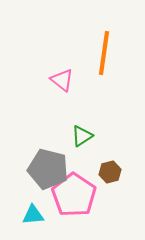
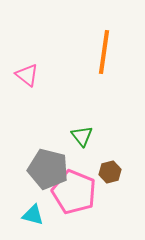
orange line: moved 1 px up
pink triangle: moved 35 px left, 5 px up
green triangle: rotated 35 degrees counterclockwise
pink pentagon: moved 3 px up; rotated 12 degrees counterclockwise
cyan triangle: rotated 20 degrees clockwise
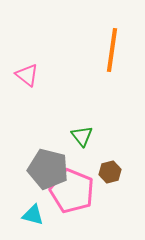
orange line: moved 8 px right, 2 px up
pink pentagon: moved 2 px left, 1 px up
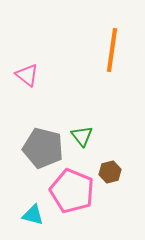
gray pentagon: moved 5 px left, 21 px up
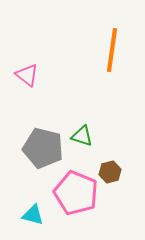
green triangle: rotated 35 degrees counterclockwise
pink pentagon: moved 4 px right, 2 px down
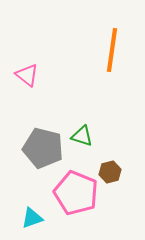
cyan triangle: moved 1 px left, 3 px down; rotated 35 degrees counterclockwise
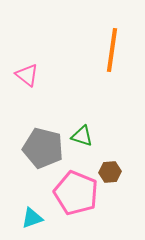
brown hexagon: rotated 10 degrees clockwise
